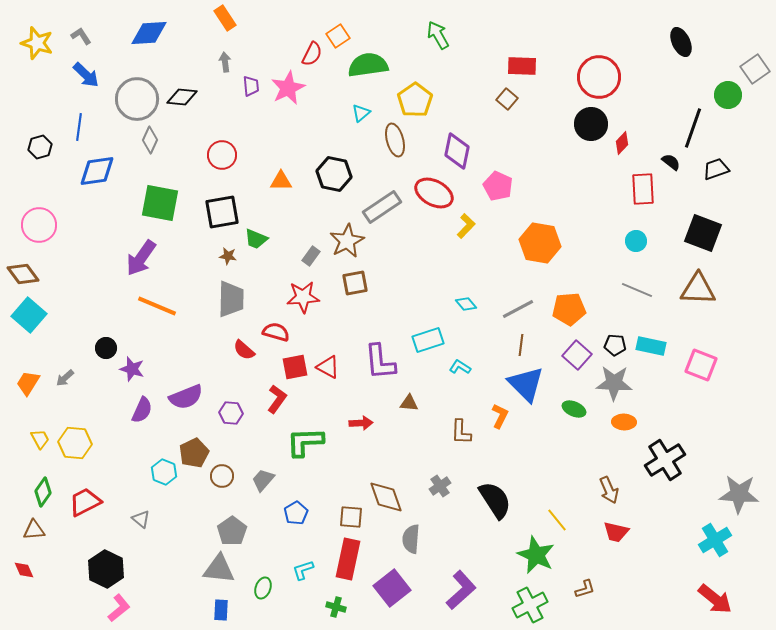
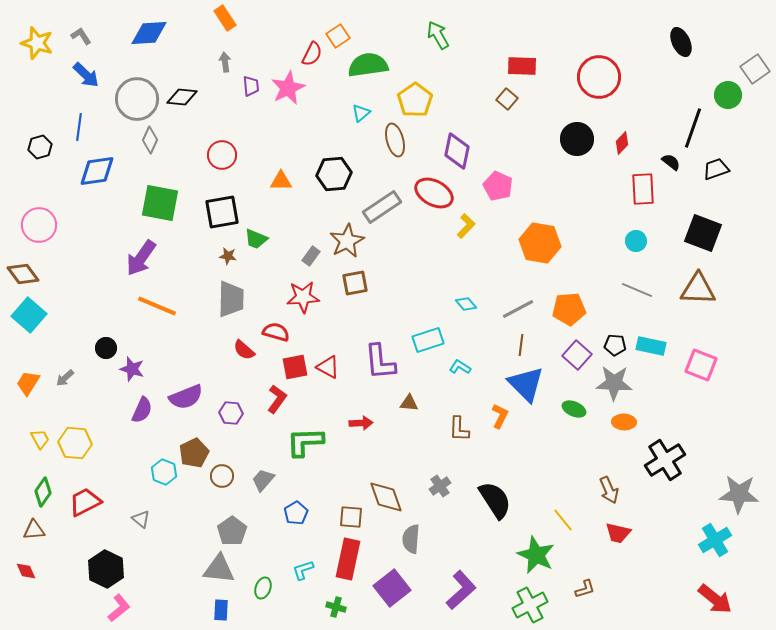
black circle at (591, 124): moved 14 px left, 15 px down
black hexagon at (334, 174): rotated 16 degrees counterclockwise
brown L-shape at (461, 432): moved 2 px left, 3 px up
yellow line at (557, 520): moved 6 px right
red trapezoid at (616, 532): moved 2 px right, 1 px down
red diamond at (24, 570): moved 2 px right, 1 px down
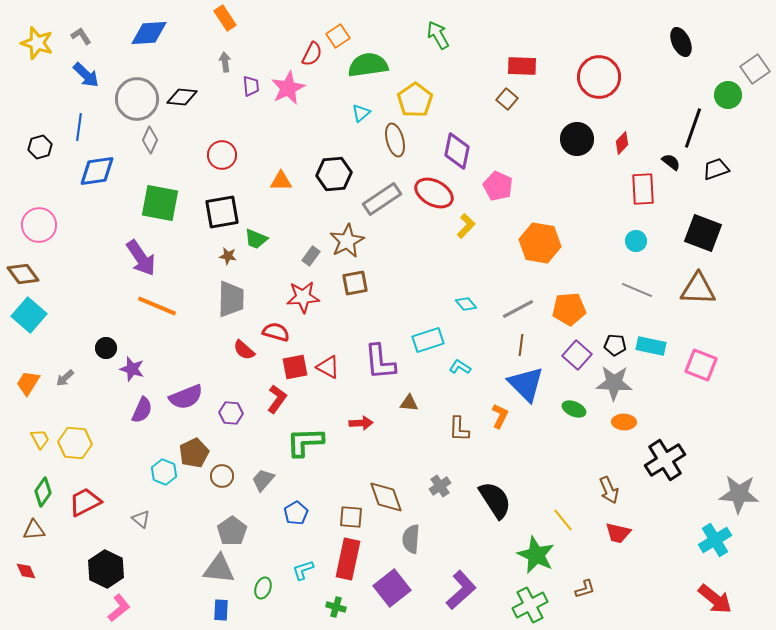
gray rectangle at (382, 207): moved 8 px up
purple arrow at (141, 258): rotated 69 degrees counterclockwise
